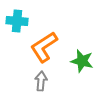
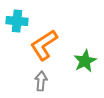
orange L-shape: moved 2 px up
green star: moved 3 px right; rotated 30 degrees clockwise
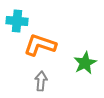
orange L-shape: moved 4 px left; rotated 52 degrees clockwise
green star: moved 2 px down
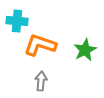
green star: moved 13 px up
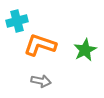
cyan cross: rotated 20 degrees counterclockwise
gray arrow: rotated 96 degrees clockwise
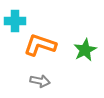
cyan cross: moved 2 px left; rotated 15 degrees clockwise
gray arrow: moved 1 px left
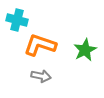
cyan cross: moved 2 px right, 1 px up; rotated 15 degrees clockwise
gray arrow: moved 1 px right, 5 px up
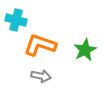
cyan cross: moved 1 px left
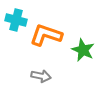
orange L-shape: moved 6 px right, 10 px up
green star: moved 2 px left; rotated 20 degrees counterclockwise
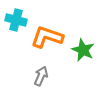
orange L-shape: moved 1 px right, 2 px down
gray arrow: rotated 78 degrees counterclockwise
